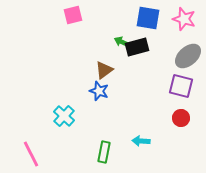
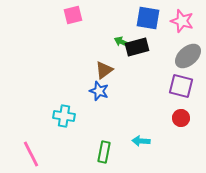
pink star: moved 2 px left, 2 px down
cyan cross: rotated 35 degrees counterclockwise
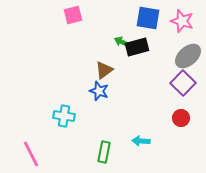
purple square: moved 2 px right, 3 px up; rotated 30 degrees clockwise
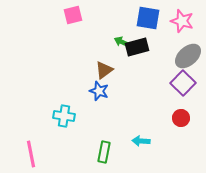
pink line: rotated 16 degrees clockwise
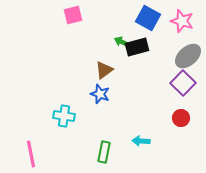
blue square: rotated 20 degrees clockwise
blue star: moved 1 px right, 3 px down
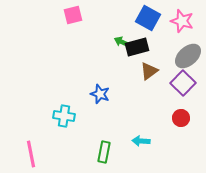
brown triangle: moved 45 px right, 1 px down
